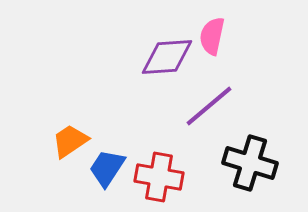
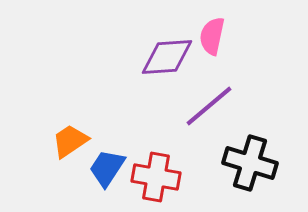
red cross: moved 3 px left
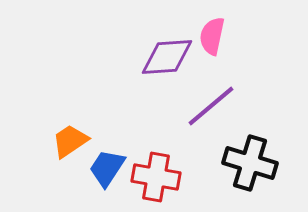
purple line: moved 2 px right
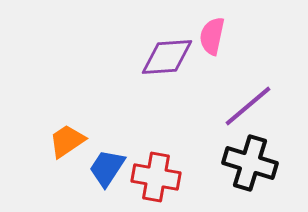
purple line: moved 37 px right
orange trapezoid: moved 3 px left
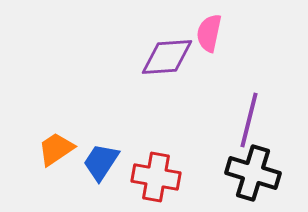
pink semicircle: moved 3 px left, 3 px up
purple line: moved 1 px right, 14 px down; rotated 36 degrees counterclockwise
orange trapezoid: moved 11 px left, 8 px down
black cross: moved 3 px right, 10 px down
blue trapezoid: moved 6 px left, 6 px up
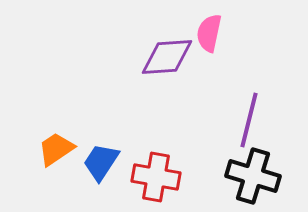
black cross: moved 3 px down
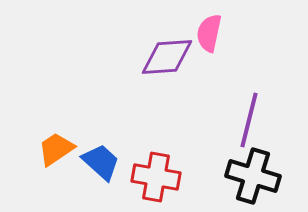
blue trapezoid: rotated 99 degrees clockwise
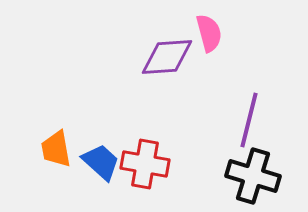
pink semicircle: rotated 153 degrees clockwise
orange trapezoid: rotated 66 degrees counterclockwise
red cross: moved 11 px left, 13 px up
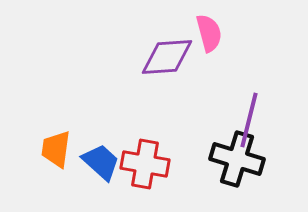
orange trapezoid: rotated 18 degrees clockwise
black cross: moved 16 px left, 17 px up
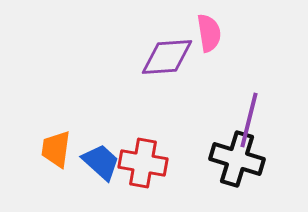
pink semicircle: rotated 6 degrees clockwise
red cross: moved 2 px left, 1 px up
